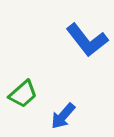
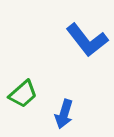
blue arrow: moved 1 px right, 2 px up; rotated 24 degrees counterclockwise
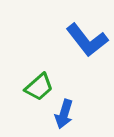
green trapezoid: moved 16 px right, 7 px up
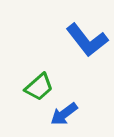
blue arrow: rotated 36 degrees clockwise
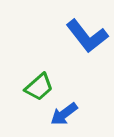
blue L-shape: moved 4 px up
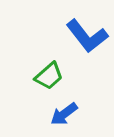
green trapezoid: moved 10 px right, 11 px up
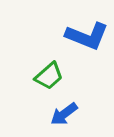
blue L-shape: rotated 30 degrees counterclockwise
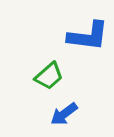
blue L-shape: moved 1 px right; rotated 15 degrees counterclockwise
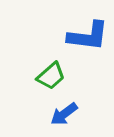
green trapezoid: moved 2 px right
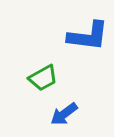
green trapezoid: moved 8 px left, 2 px down; rotated 12 degrees clockwise
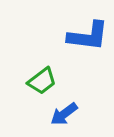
green trapezoid: moved 1 px left, 3 px down; rotated 8 degrees counterclockwise
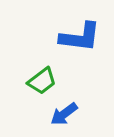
blue L-shape: moved 8 px left, 1 px down
